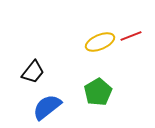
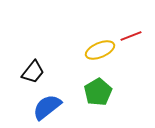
yellow ellipse: moved 8 px down
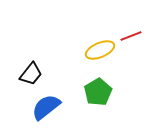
black trapezoid: moved 2 px left, 2 px down
blue semicircle: moved 1 px left
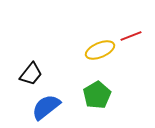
green pentagon: moved 1 px left, 3 px down
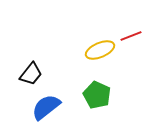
green pentagon: rotated 16 degrees counterclockwise
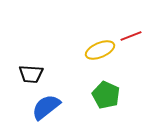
black trapezoid: rotated 55 degrees clockwise
green pentagon: moved 9 px right
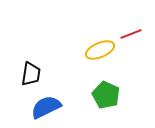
red line: moved 2 px up
black trapezoid: rotated 85 degrees counterclockwise
blue semicircle: rotated 12 degrees clockwise
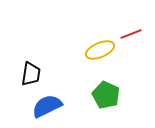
blue semicircle: moved 1 px right, 1 px up
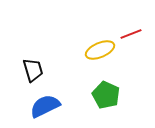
black trapezoid: moved 2 px right, 4 px up; rotated 25 degrees counterclockwise
blue semicircle: moved 2 px left
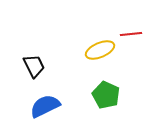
red line: rotated 15 degrees clockwise
black trapezoid: moved 1 px right, 4 px up; rotated 10 degrees counterclockwise
